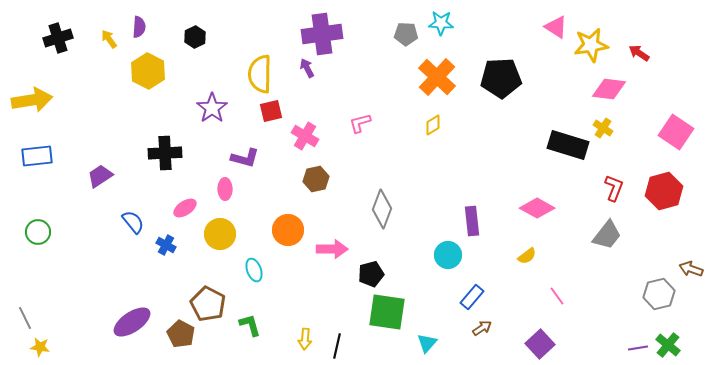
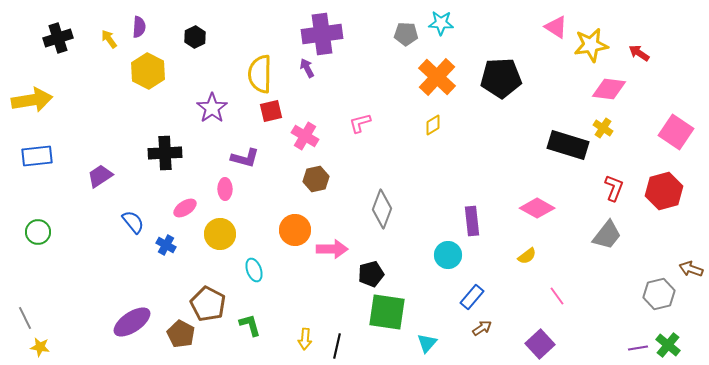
orange circle at (288, 230): moved 7 px right
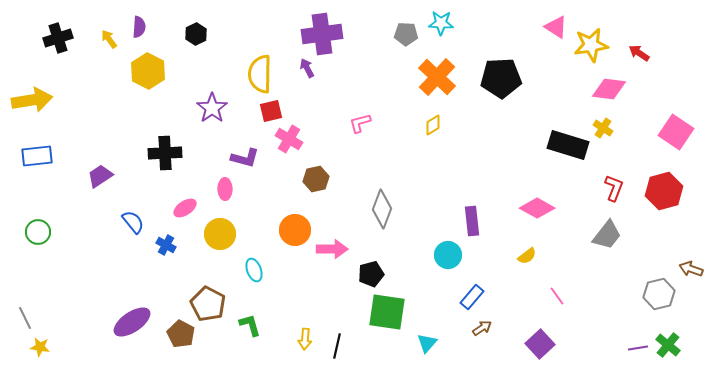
black hexagon at (195, 37): moved 1 px right, 3 px up
pink cross at (305, 136): moved 16 px left, 3 px down
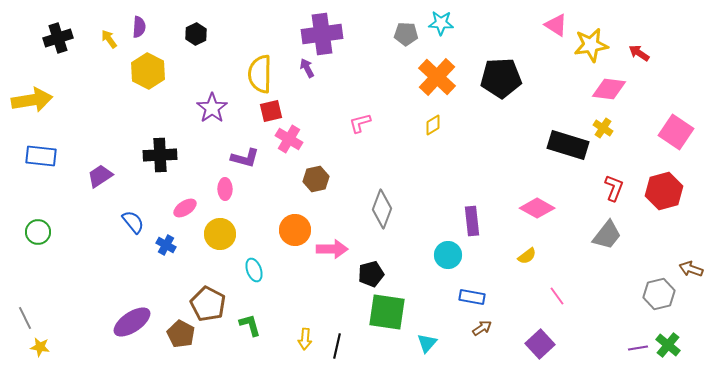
pink triangle at (556, 27): moved 2 px up
black cross at (165, 153): moved 5 px left, 2 px down
blue rectangle at (37, 156): moved 4 px right; rotated 12 degrees clockwise
blue rectangle at (472, 297): rotated 60 degrees clockwise
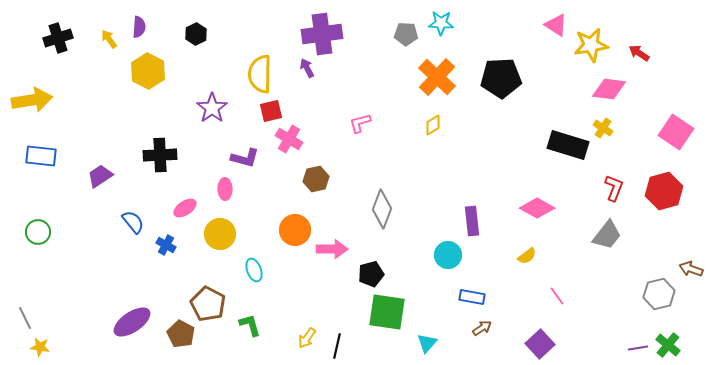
yellow arrow at (305, 339): moved 2 px right, 1 px up; rotated 30 degrees clockwise
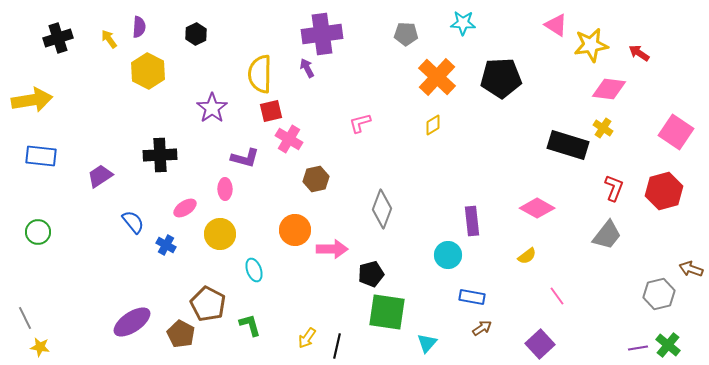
cyan star at (441, 23): moved 22 px right
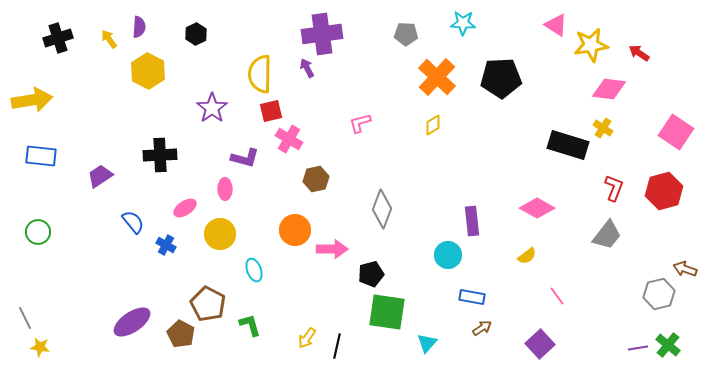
brown arrow at (691, 269): moved 6 px left
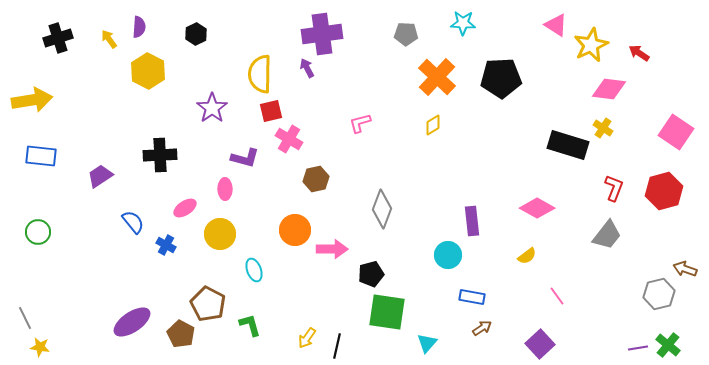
yellow star at (591, 45): rotated 16 degrees counterclockwise
